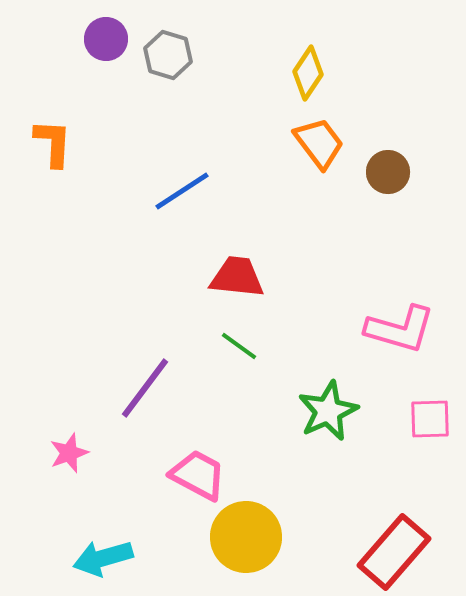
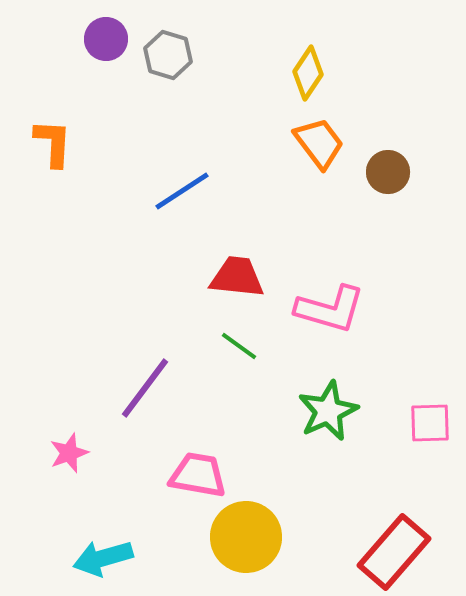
pink L-shape: moved 70 px left, 20 px up
pink square: moved 4 px down
pink trapezoid: rotated 18 degrees counterclockwise
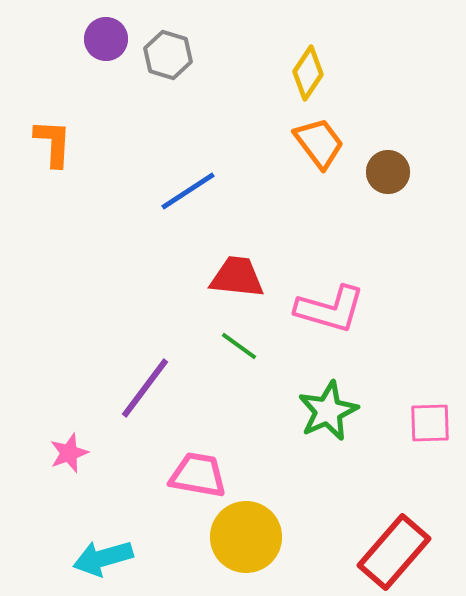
blue line: moved 6 px right
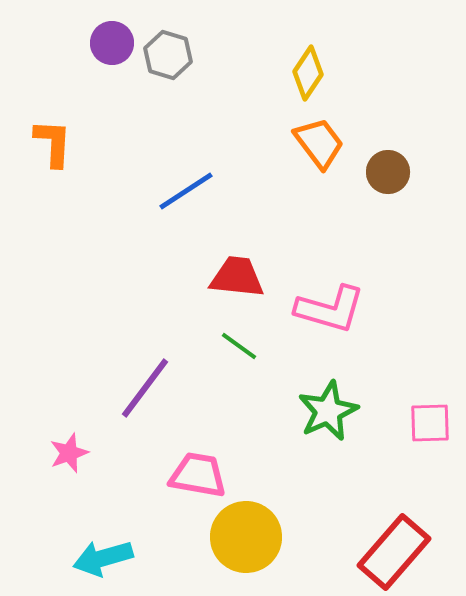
purple circle: moved 6 px right, 4 px down
blue line: moved 2 px left
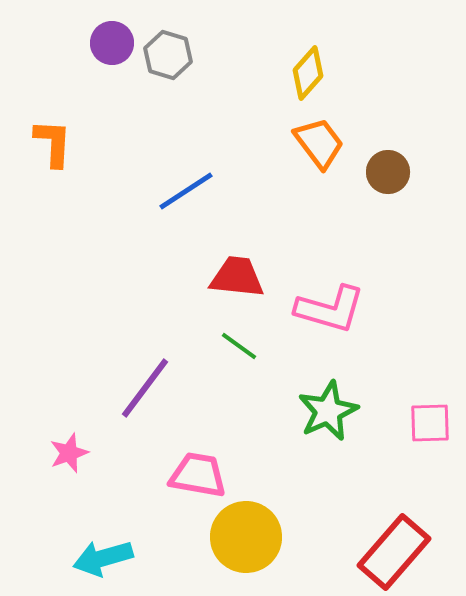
yellow diamond: rotated 8 degrees clockwise
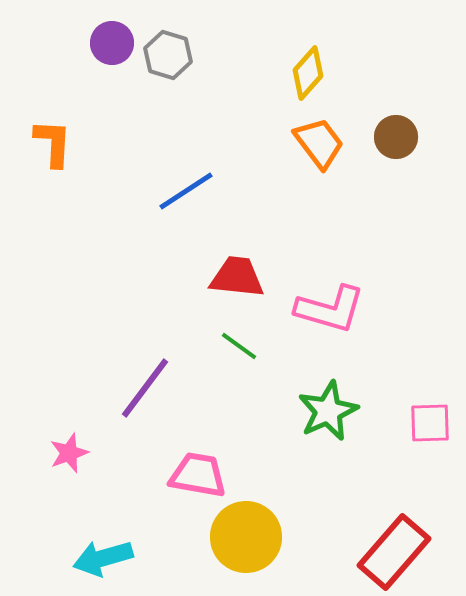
brown circle: moved 8 px right, 35 px up
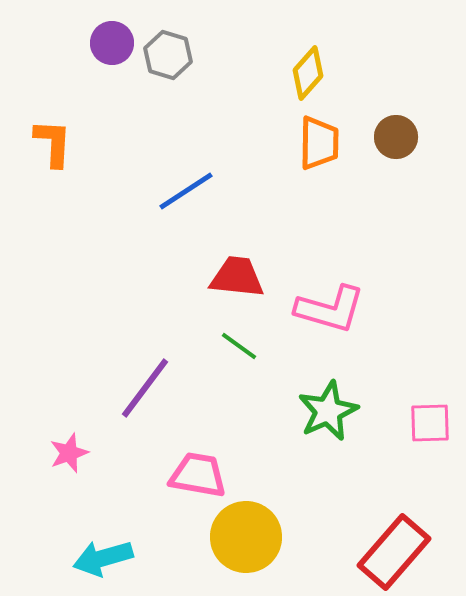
orange trapezoid: rotated 38 degrees clockwise
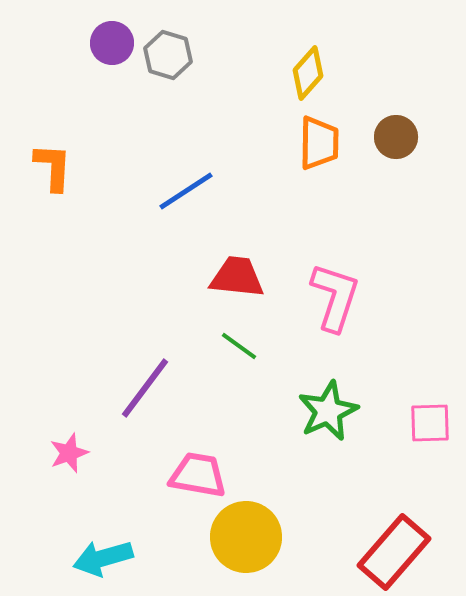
orange L-shape: moved 24 px down
pink L-shape: moved 5 px right, 12 px up; rotated 88 degrees counterclockwise
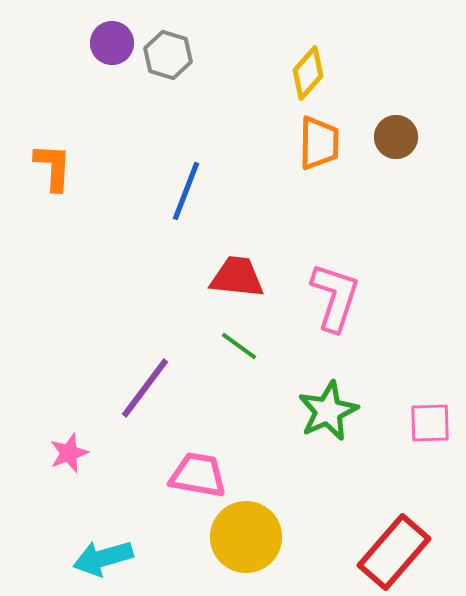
blue line: rotated 36 degrees counterclockwise
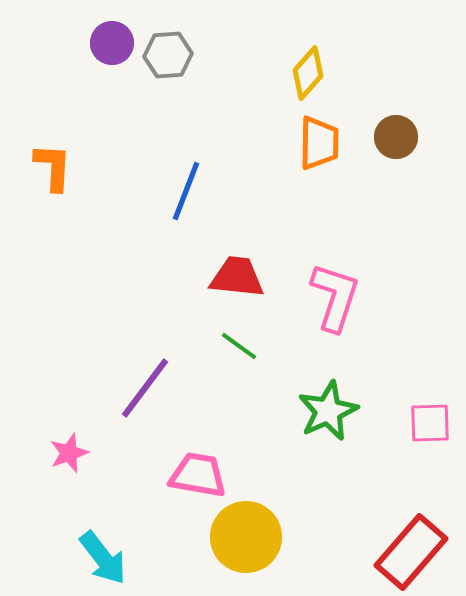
gray hexagon: rotated 21 degrees counterclockwise
red rectangle: moved 17 px right
cyan arrow: rotated 112 degrees counterclockwise
